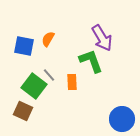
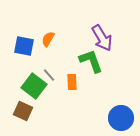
blue circle: moved 1 px left, 1 px up
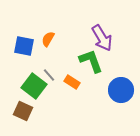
orange rectangle: rotated 56 degrees counterclockwise
blue circle: moved 28 px up
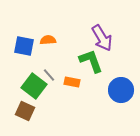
orange semicircle: moved 1 px down; rotated 56 degrees clockwise
orange rectangle: rotated 21 degrees counterclockwise
brown square: moved 2 px right
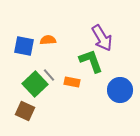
green square: moved 1 px right, 2 px up; rotated 10 degrees clockwise
blue circle: moved 1 px left
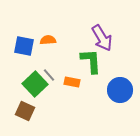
green L-shape: rotated 16 degrees clockwise
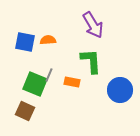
purple arrow: moved 9 px left, 13 px up
blue square: moved 1 px right, 4 px up
gray line: rotated 64 degrees clockwise
green square: rotated 25 degrees counterclockwise
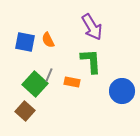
purple arrow: moved 1 px left, 2 px down
orange semicircle: rotated 112 degrees counterclockwise
green square: rotated 20 degrees clockwise
blue circle: moved 2 px right, 1 px down
brown square: rotated 18 degrees clockwise
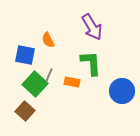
blue square: moved 13 px down
green L-shape: moved 2 px down
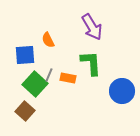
blue square: rotated 15 degrees counterclockwise
orange rectangle: moved 4 px left, 4 px up
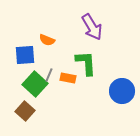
orange semicircle: moved 1 px left; rotated 42 degrees counterclockwise
green L-shape: moved 5 px left
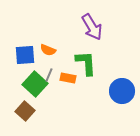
orange semicircle: moved 1 px right, 10 px down
